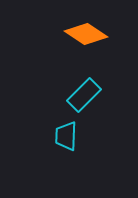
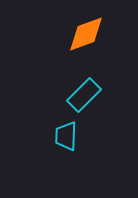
orange diamond: rotated 54 degrees counterclockwise
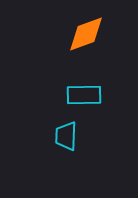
cyan rectangle: rotated 44 degrees clockwise
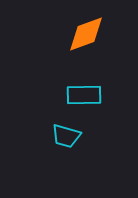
cyan trapezoid: rotated 76 degrees counterclockwise
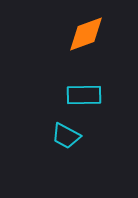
cyan trapezoid: rotated 12 degrees clockwise
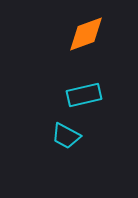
cyan rectangle: rotated 12 degrees counterclockwise
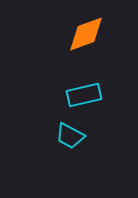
cyan trapezoid: moved 4 px right
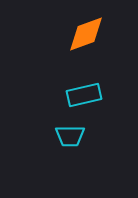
cyan trapezoid: rotated 28 degrees counterclockwise
